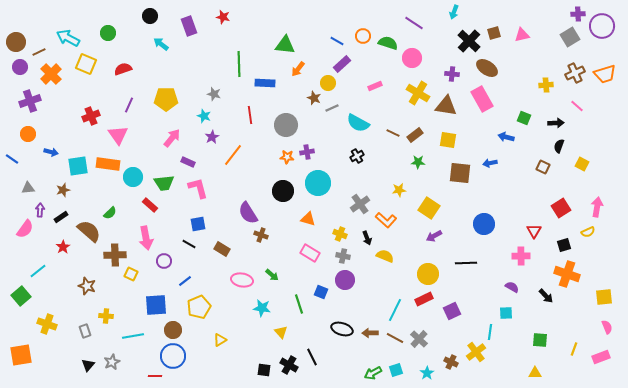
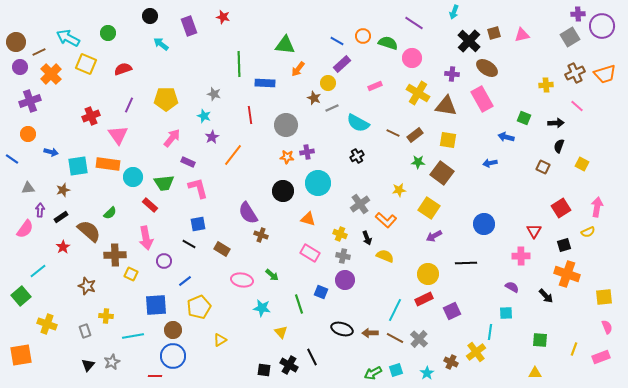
brown square at (460, 173): moved 18 px left; rotated 30 degrees clockwise
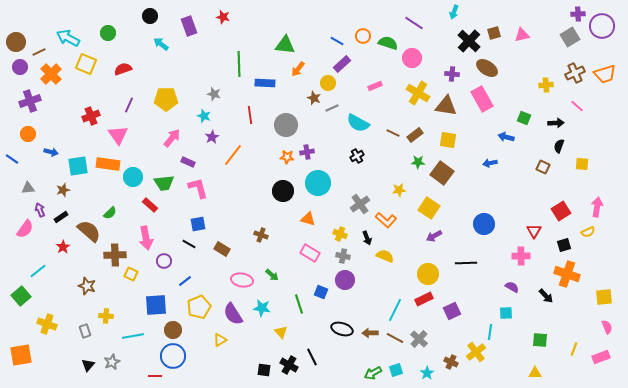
yellow square at (582, 164): rotated 24 degrees counterclockwise
red square at (561, 208): moved 3 px down
purple arrow at (40, 210): rotated 24 degrees counterclockwise
purple semicircle at (248, 213): moved 15 px left, 101 px down
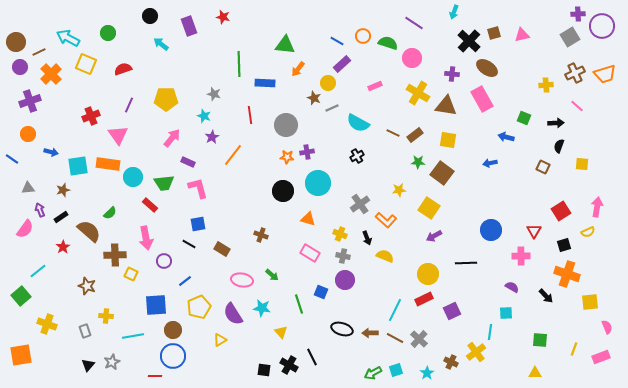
blue circle at (484, 224): moved 7 px right, 6 px down
yellow square at (604, 297): moved 14 px left, 5 px down
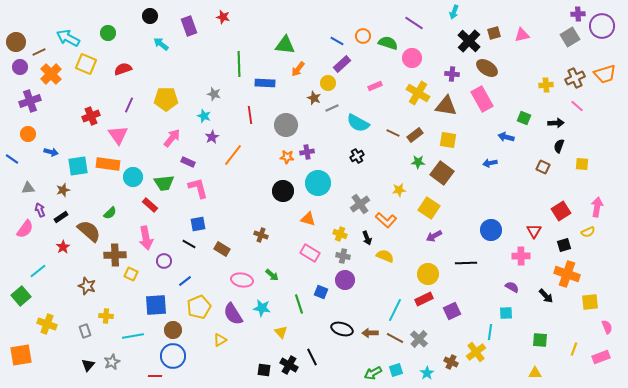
brown cross at (575, 73): moved 5 px down
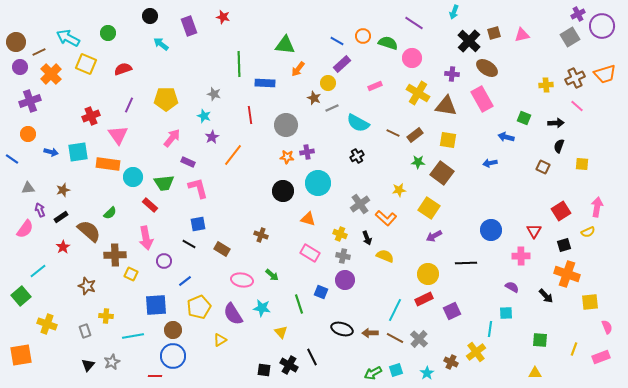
purple cross at (578, 14): rotated 24 degrees counterclockwise
cyan square at (78, 166): moved 14 px up
orange L-shape at (386, 220): moved 2 px up
cyan line at (490, 332): moved 3 px up
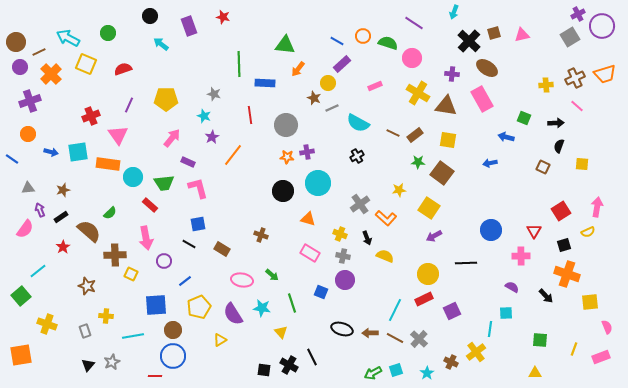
green line at (299, 304): moved 7 px left, 1 px up
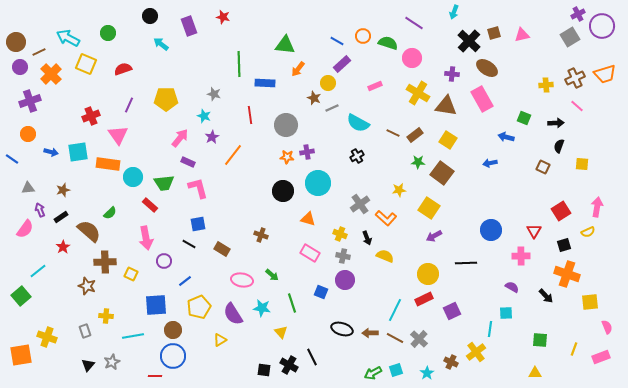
pink arrow at (172, 138): moved 8 px right
yellow square at (448, 140): rotated 24 degrees clockwise
brown cross at (115, 255): moved 10 px left, 7 px down
yellow cross at (47, 324): moved 13 px down
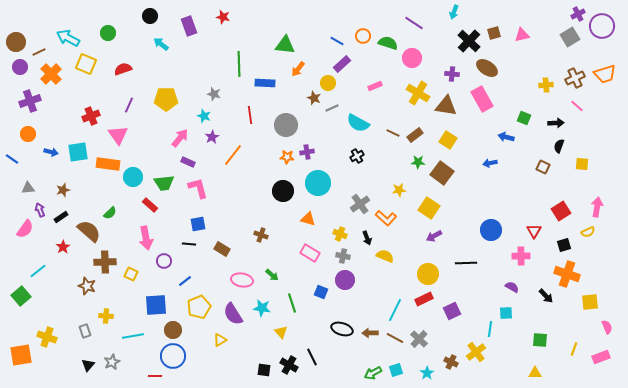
black line at (189, 244): rotated 24 degrees counterclockwise
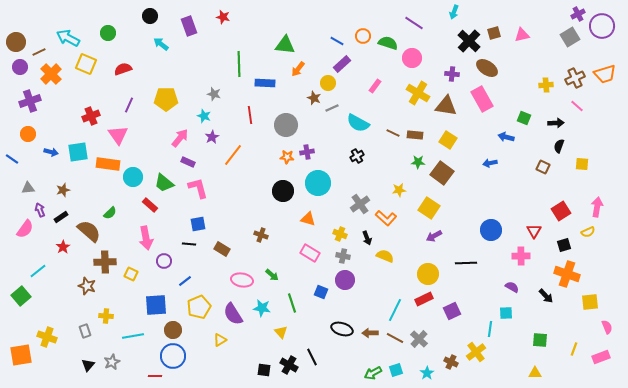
pink rectangle at (375, 86): rotated 32 degrees counterclockwise
brown rectangle at (415, 135): rotated 42 degrees clockwise
green trapezoid at (164, 183): rotated 45 degrees clockwise
